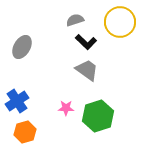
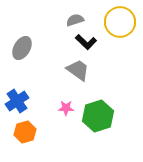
gray ellipse: moved 1 px down
gray trapezoid: moved 9 px left
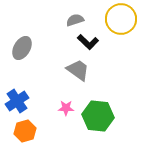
yellow circle: moved 1 px right, 3 px up
black L-shape: moved 2 px right
green hexagon: rotated 24 degrees clockwise
orange hexagon: moved 1 px up
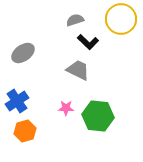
gray ellipse: moved 1 px right, 5 px down; rotated 25 degrees clockwise
gray trapezoid: rotated 10 degrees counterclockwise
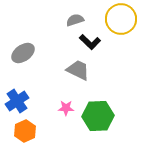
black L-shape: moved 2 px right
green hexagon: rotated 8 degrees counterclockwise
orange hexagon: rotated 10 degrees counterclockwise
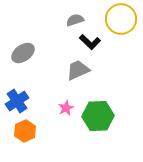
gray trapezoid: rotated 50 degrees counterclockwise
pink star: rotated 28 degrees counterclockwise
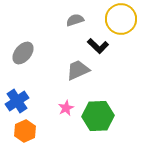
black L-shape: moved 8 px right, 4 px down
gray ellipse: rotated 15 degrees counterclockwise
